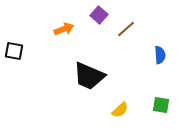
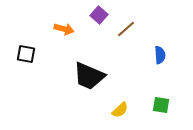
orange arrow: rotated 36 degrees clockwise
black square: moved 12 px right, 3 px down
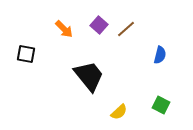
purple square: moved 10 px down
orange arrow: rotated 30 degrees clockwise
blue semicircle: rotated 18 degrees clockwise
black trapezoid: rotated 152 degrees counterclockwise
green square: rotated 18 degrees clockwise
yellow semicircle: moved 1 px left, 2 px down
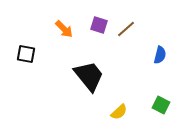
purple square: rotated 24 degrees counterclockwise
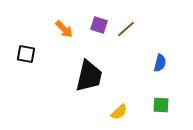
blue semicircle: moved 8 px down
black trapezoid: rotated 52 degrees clockwise
green square: rotated 24 degrees counterclockwise
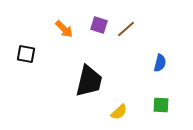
black trapezoid: moved 5 px down
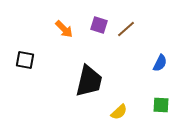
black square: moved 1 px left, 6 px down
blue semicircle: rotated 12 degrees clockwise
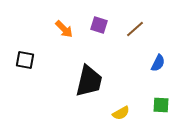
brown line: moved 9 px right
blue semicircle: moved 2 px left
yellow semicircle: moved 2 px right, 1 px down; rotated 12 degrees clockwise
